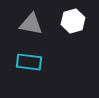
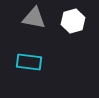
gray triangle: moved 3 px right, 6 px up
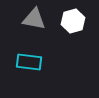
gray triangle: moved 1 px down
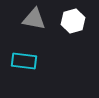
cyan rectangle: moved 5 px left, 1 px up
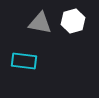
gray triangle: moved 6 px right, 4 px down
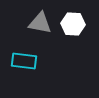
white hexagon: moved 3 px down; rotated 20 degrees clockwise
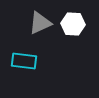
gray triangle: rotated 35 degrees counterclockwise
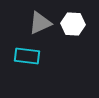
cyan rectangle: moved 3 px right, 5 px up
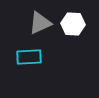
cyan rectangle: moved 2 px right, 1 px down; rotated 10 degrees counterclockwise
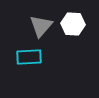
gray triangle: moved 1 px right, 3 px down; rotated 25 degrees counterclockwise
